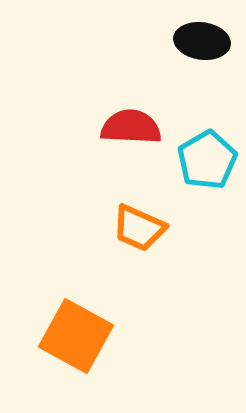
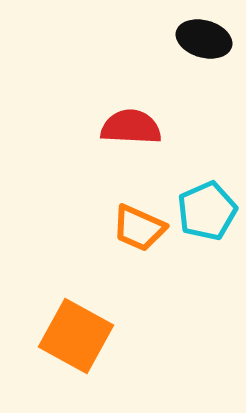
black ellipse: moved 2 px right, 2 px up; rotated 8 degrees clockwise
cyan pentagon: moved 51 px down; rotated 6 degrees clockwise
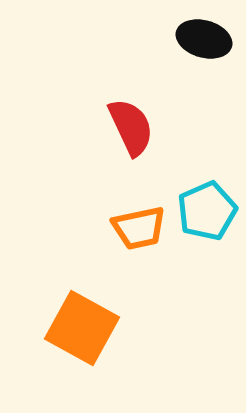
red semicircle: rotated 62 degrees clockwise
orange trapezoid: rotated 36 degrees counterclockwise
orange square: moved 6 px right, 8 px up
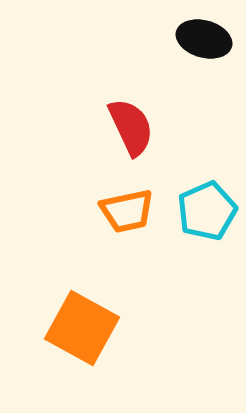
orange trapezoid: moved 12 px left, 17 px up
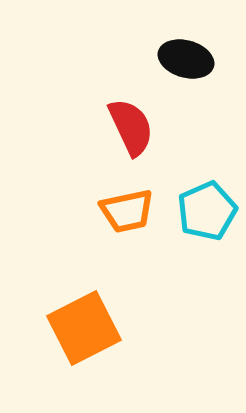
black ellipse: moved 18 px left, 20 px down
orange square: moved 2 px right; rotated 34 degrees clockwise
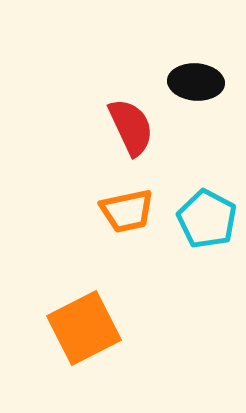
black ellipse: moved 10 px right, 23 px down; rotated 12 degrees counterclockwise
cyan pentagon: moved 8 px down; rotated 20 degrees counterclockwise
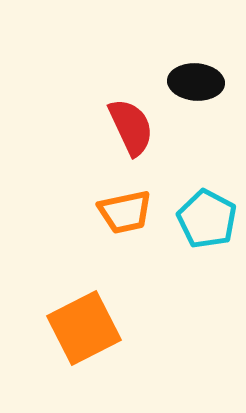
orange trapezoid: moved 2 px left, 1 px down
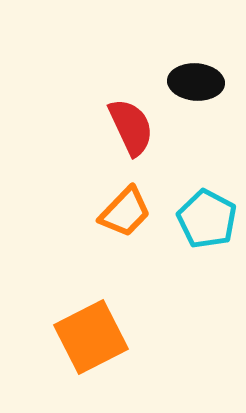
orange trapezoid: rotated 34 degrees counterclockwise
orange square: moved 7 px right, 9 px down
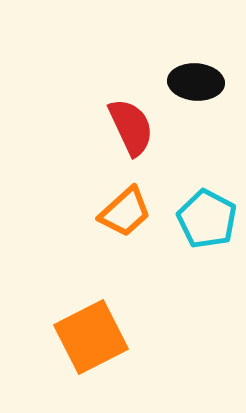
orange trapezoid: rotated 4 degrees clockwise
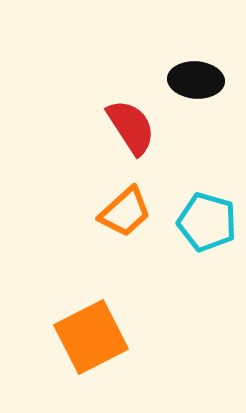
black ellipse: moved 2 px up
red semicircle: rotated 8 degrees counterclockwise
cyan pentagon: moved 3 px down; rotated 12 degrees counterclockwise
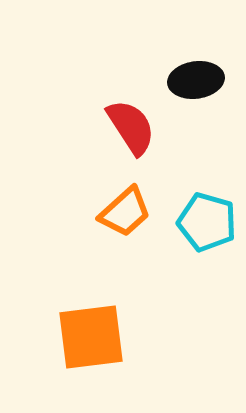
black ellipse: rotated 12 degrees counterclockwise
orange square: rotated 20 degrees clockwise
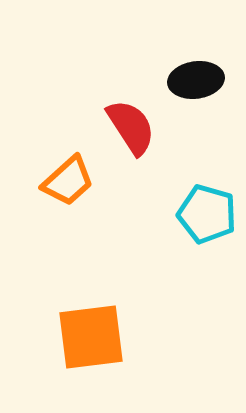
orange trapezoid: moved 57 px left, 31 px up
cyan pentagon: moved 8 px up
